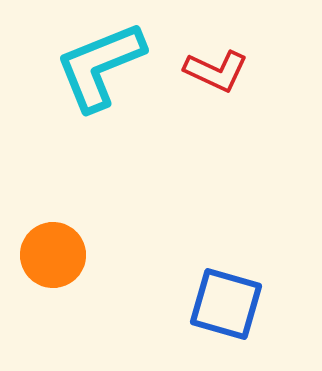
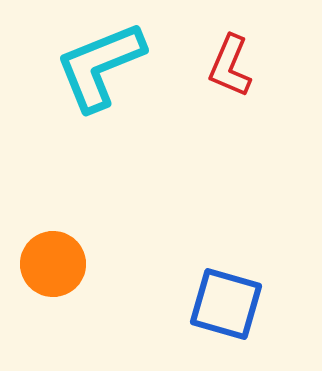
red L-shape: moved 14 px right, 5 px up; rotated 88 degrees clockwise
orange circle: moved 9 px down
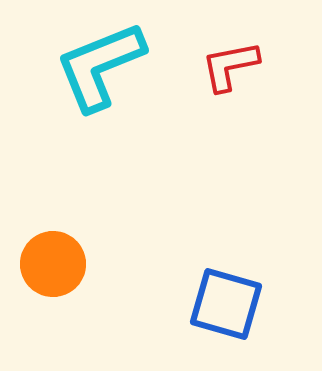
red L-shape: rotated 56 degrees clockwise
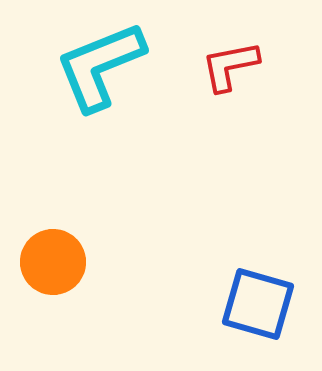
orange circle: moved 2 px up
blue square: moved 32 px right
